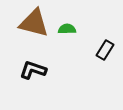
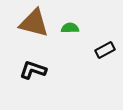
green semicircle: moved 3 px right, 1 px up
black rectangle: rotated 30 degrees clockwise
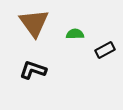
brown triangle: rotated 40 degrees clockwise
green semicircle: moved 5 px right, 6 px down
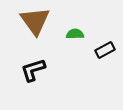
brown triangle: moved 1 px right, 2 px up
black L-shape: rotated 36 degrees counterclockwise
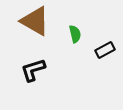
brown triangle: rotated 24 degrees counterclockwise
green semicircle: rotated 78 degrees clockwise
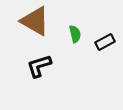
black rectangle: moved 8 px up
black L-shape: moved 6 px right, 4 px up
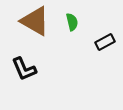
green semicircle: moved 3 px left, 12 px up
black L-shape: moved 15 px left, 3 px down; rotated 96 degrees counterclockwise
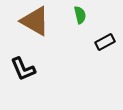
green semicircle: moved 8 px right, 7 px up
black L-shape: moved 1 px left
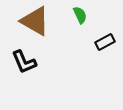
green semicircle: rotated 12 degrees counterclockwise
black L-shape: moved 1 px right, 7 px up
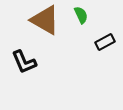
green semicircle: moved 1 px right
brown triangle: moved 10 px right, 1 px up
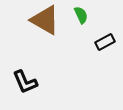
black L-shape: moved 1 px right, 20 px down
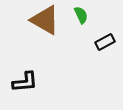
black L-shape: rotated 72 degrees counterclockwise
